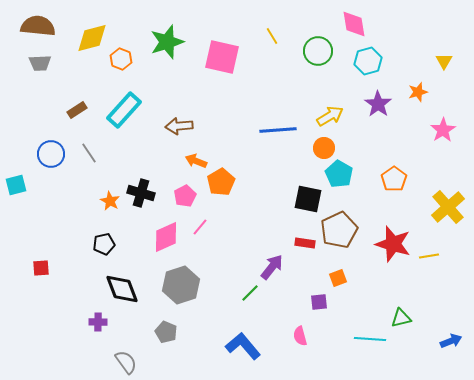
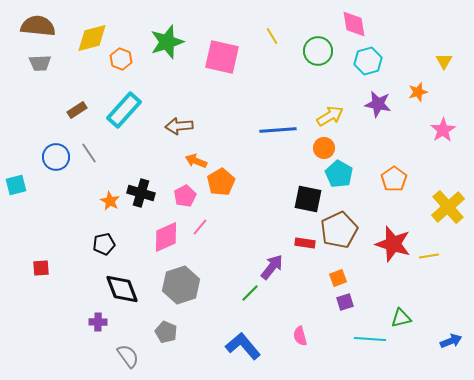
purple star at (378, 104): rotated 24 degrees counterclockwise
blue circle at (51, 154): moved 5 px right, 3 px down
purple square at (319, 302): moved 26 px right; rotated 12 degrees counterclockwise
gray semicircle at (126, 362): moved 2 px right, 6 px up
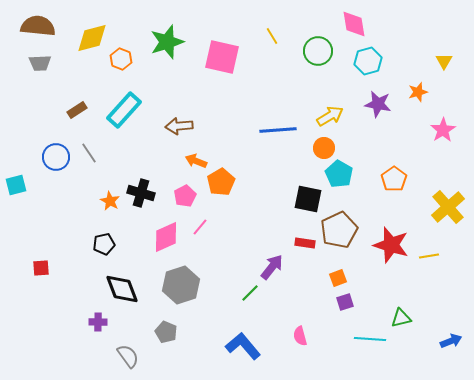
red star at (393, 244): moved 2 px left, 1 px down
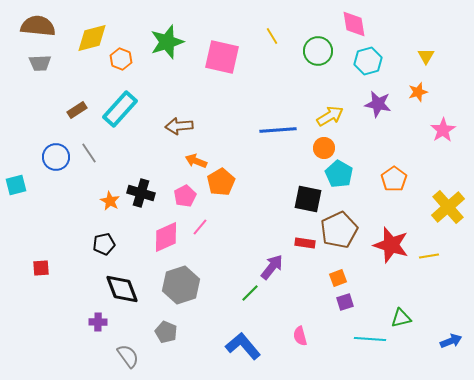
yellow triangle at (444, 61): moved 18 px left, 5 px up
cyan rectangle at (124, 110): moved 4 px left, 1 px up
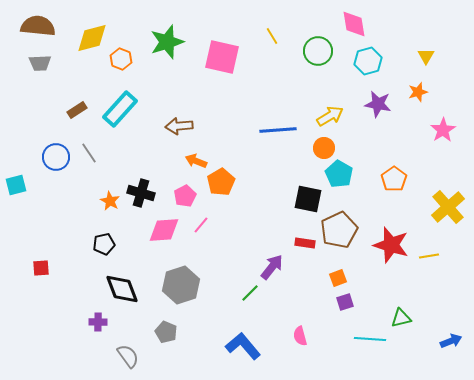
pink line at (200, 227): moved 1 px right, 2 px up
pink diamond at (166, 237): moved 2 px left, 7 px up; rotated 20 degrees clockwise
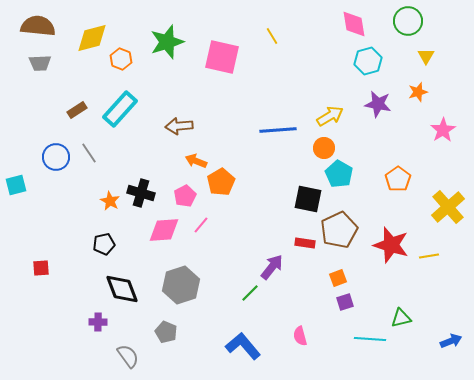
green circle at (318, 51): moved 90 px right, 30 px up
orange pentagon at (394, 179): moved 4 px right
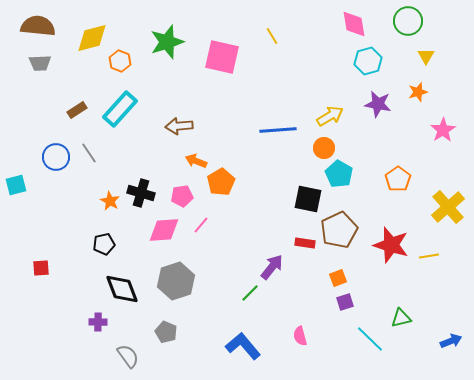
orange hexagon at (121, 59): moved 1 px left, 2 px down
pink pentagon at (185, 196): moved 3 px left; rotated 20 degrees clockwise
gray hexagon at (181, 285): moved 5 px left, 4 px up
cyan line at (370, 339): rotated 40 degrees clockwise
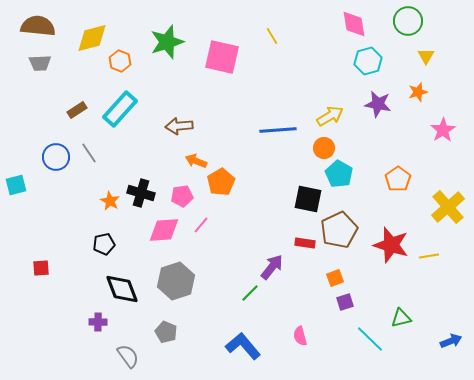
orange square at (338, 278): moved 3 px left
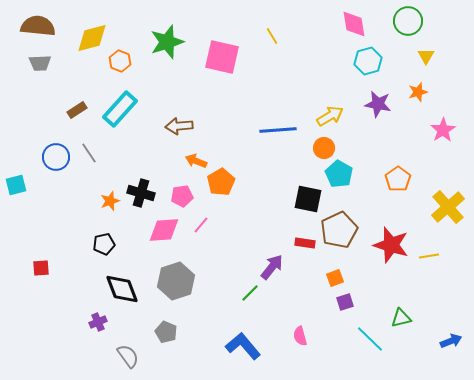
orange star at (110, 201): rotated 24 degrees clockwise
purple cross at (98, 322): rotated 24 degrees counterclockwise
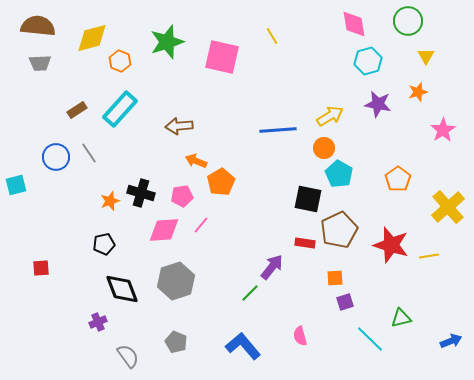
orange square at (335, 278): rotated 18 degrees clockwise
gray pentagon at (166, 332): moved 10 px right, 10 px down
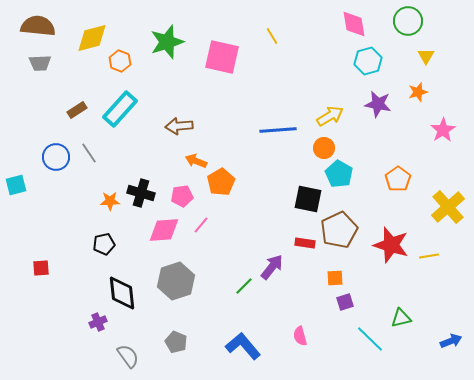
orange star at (110, 201): rotated 18 degrees clockwise
black diamond at (122, 289): moved 4 px down; rotated 15 degrees clockwise
green line at (250, 293): moved 6 px left, 7 px up
